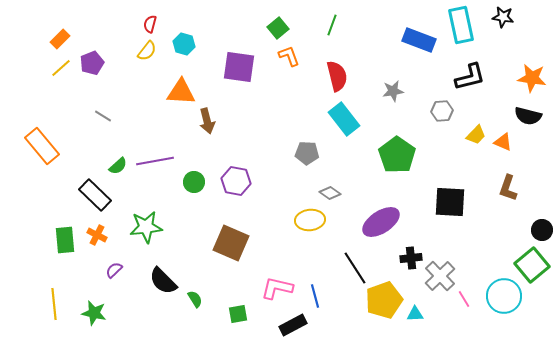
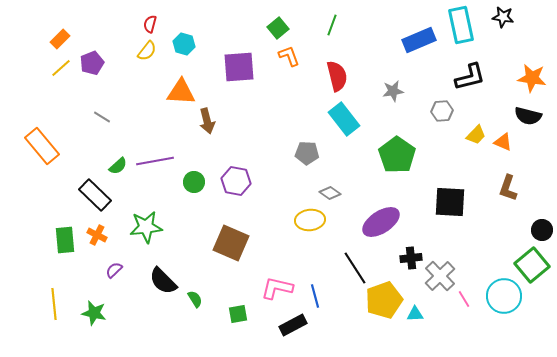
blue rectangle at (419, 40): rotated 44 degrees counterclockwise
purple square at (239, 67): rotated 12 degrees counterclockwise
gray line at (103, 116): moved 1 px left, 1 px down
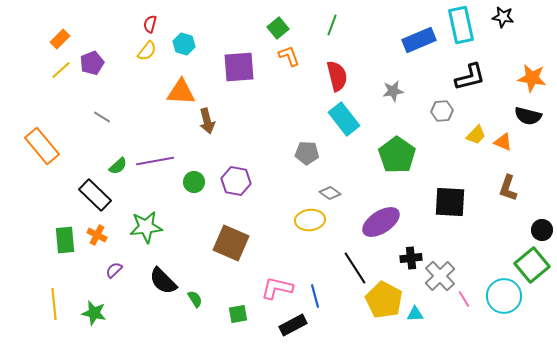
yellow line at (61, 68): moved 2 px down
yellow pentagon at (384, 300): rotated 24 degrees counterclockwise
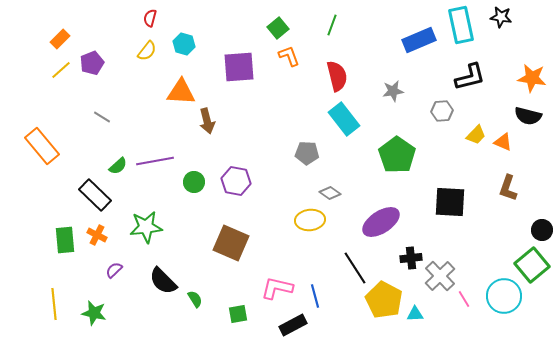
black star at (503, 17): moved 2 px left
red semicircle at (150, 24): moved 6 px up
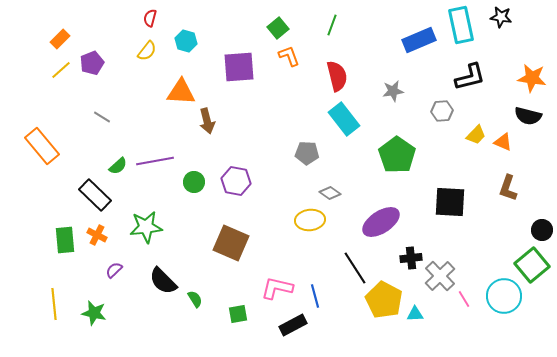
cyan hexagon at (184, 44): moved 2 px right, 3 px up
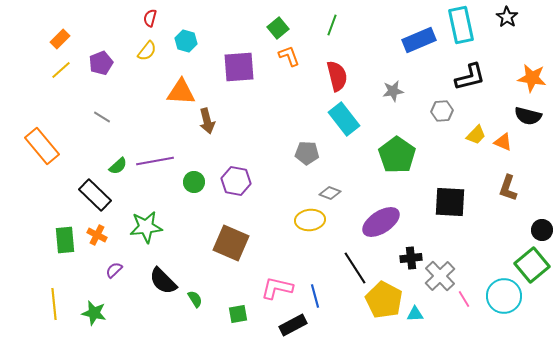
black star at (501, 17): moved 6 px right; rotated 25 degrees clockwise
purple pentagon at (92, 63): moved 9 px right
gray diamond at (330, 193): rotated 15 degrees counterclockwise
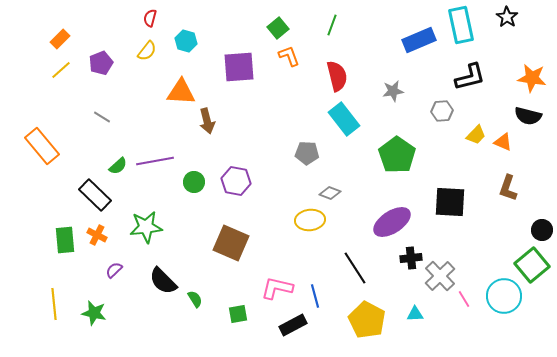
purple ellipse at (381, 222): moved 11 px right
yellow pentagon at (384, 300): moved 17 px left, 20 px down
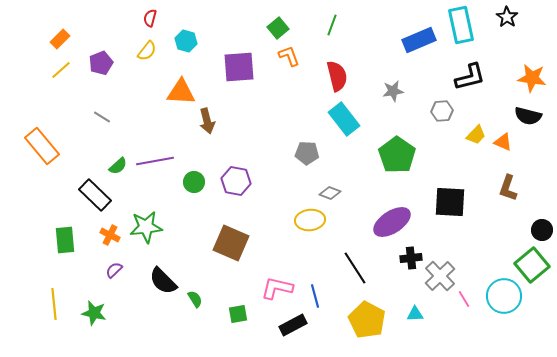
orange cross at (97, 235): moved 13 px right
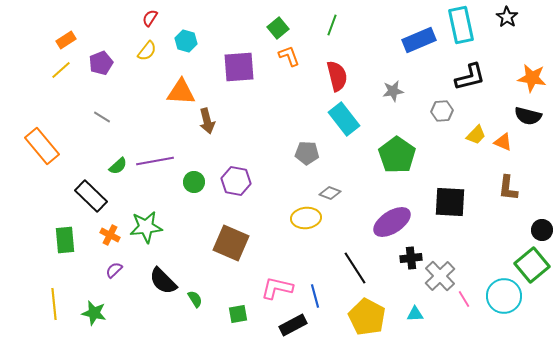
red semicircle at (150, 18): rotated 18 degrees clockwise
orange rectangle at (60, 39): moved 6 px right, 1 px down; rotated 12 degrees clockwise
brown L-shape at (508, 188): rotated 12 degrees counterclockwise
black rectangle at (95, 195): moved 4 px left, 1 px down
yellow ellipse at (310, 220): moved 4 px left, 2 px up
yellow pentagon at (367, 320): moved 3 px up
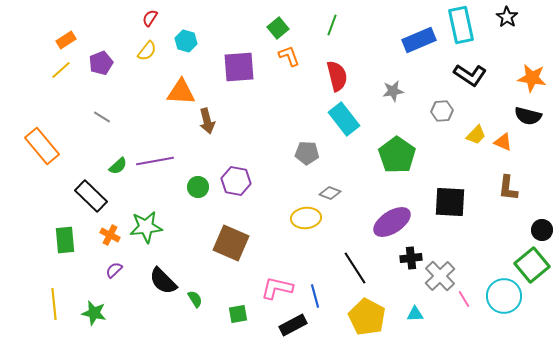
black L-shape at (470, 77): moved 2 px up; rotated 48 degrees clockwise
green circle at (194, 182): moved 4 px right, 5 px down
